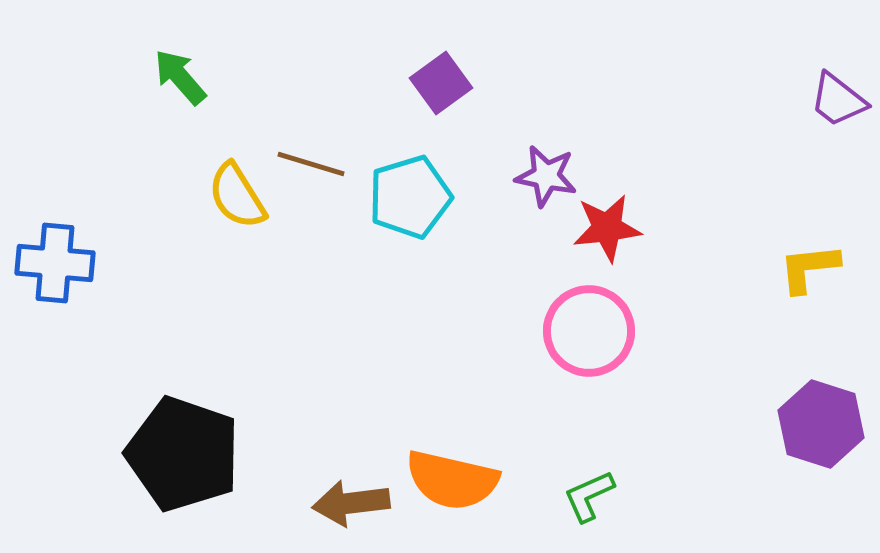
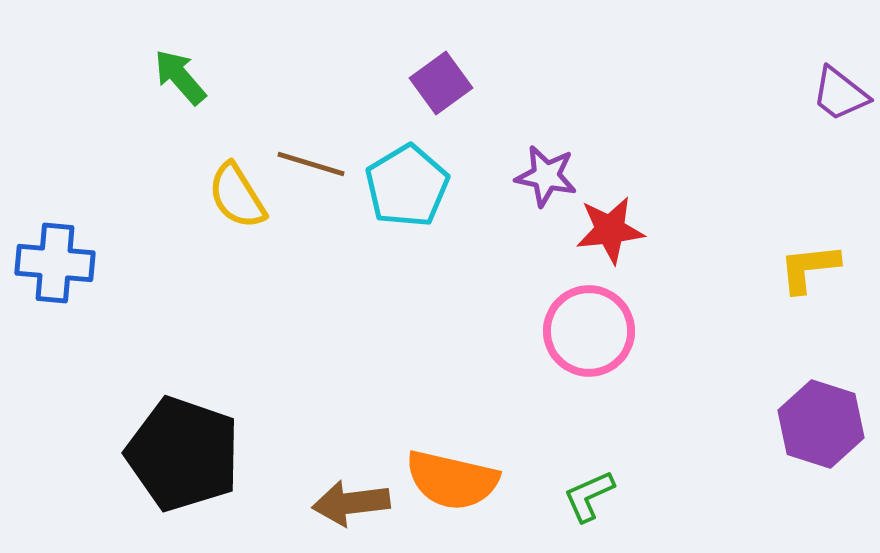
purple trapezoid: moved 2 px right, 6 px up
cyan pentagon: moved 3 px left, 11 px up; rotated 14 degrees counterclockwise
red star: moved 3 px right, 2 px down
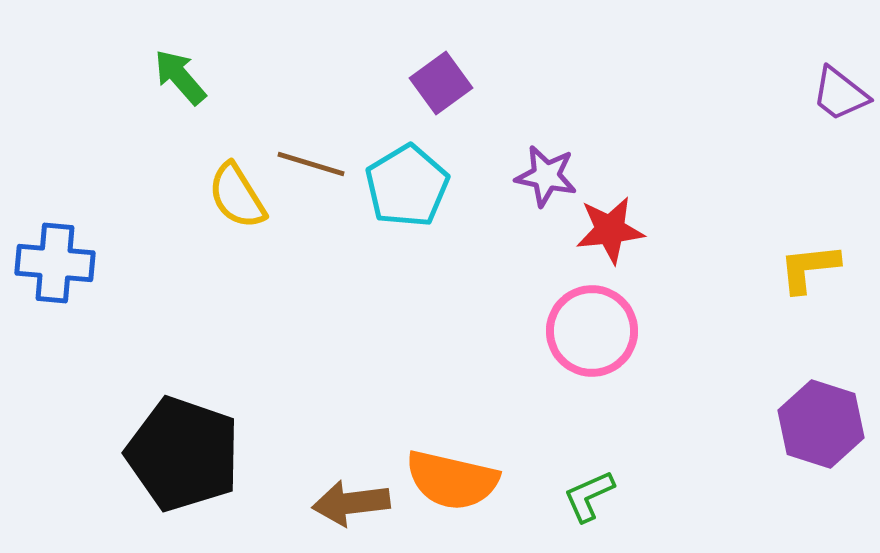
pink circle: moved 3 px right
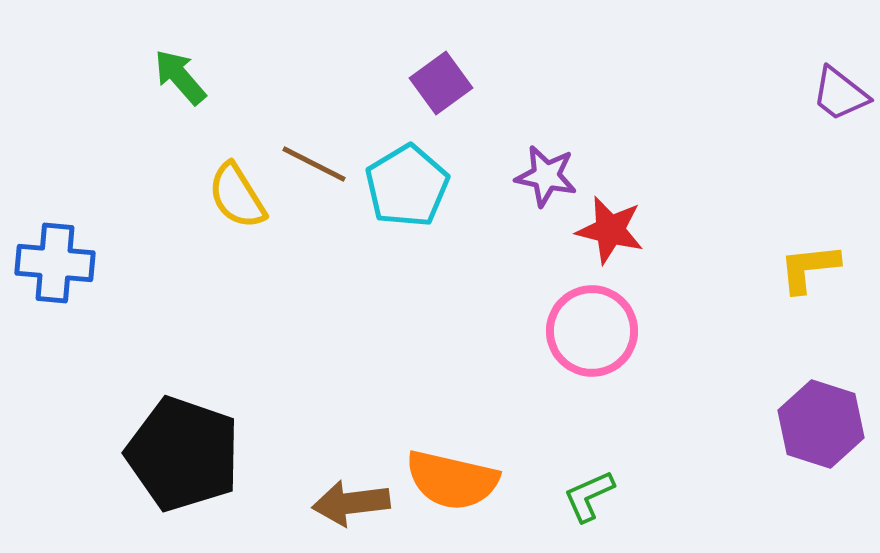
brown line: moved 3 px right; rotated 10 degrees clockwise
red star: rotated 20 degrees clockwise
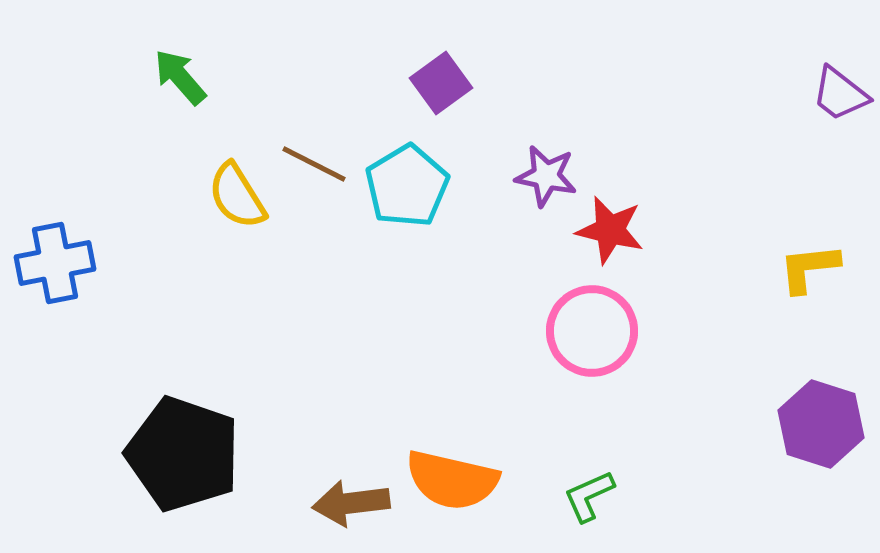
blue cross: rotated 16 degrees counterclockwise
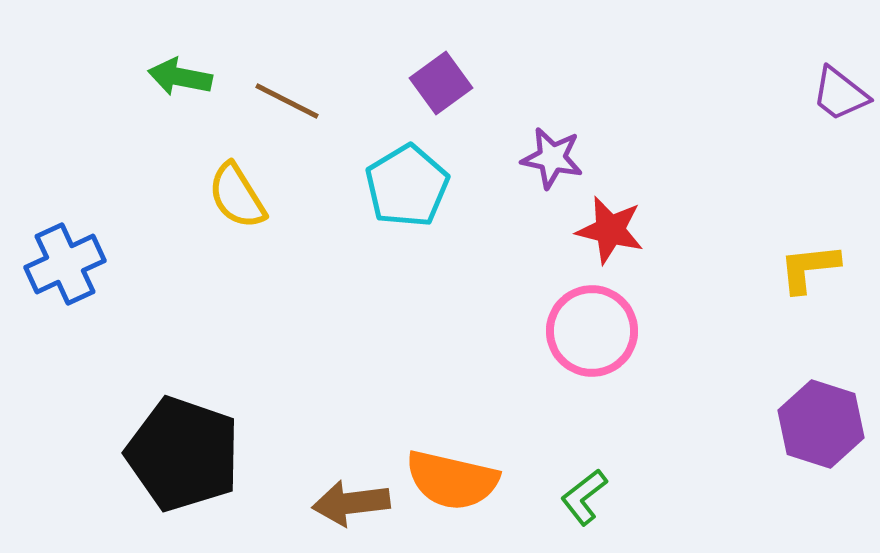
green arrow: rotated 38 degrees counterclockwise
brown line: moved 27 px left, 63 px up
purple star: moved 6 px right, 18 px up
blue cross: moved 10 px right, 1 px down; rotated 14 degrees counterclockwise
green L-shape: moved 5 px left, 1 px down; rotated 14 degrees counterclockwise
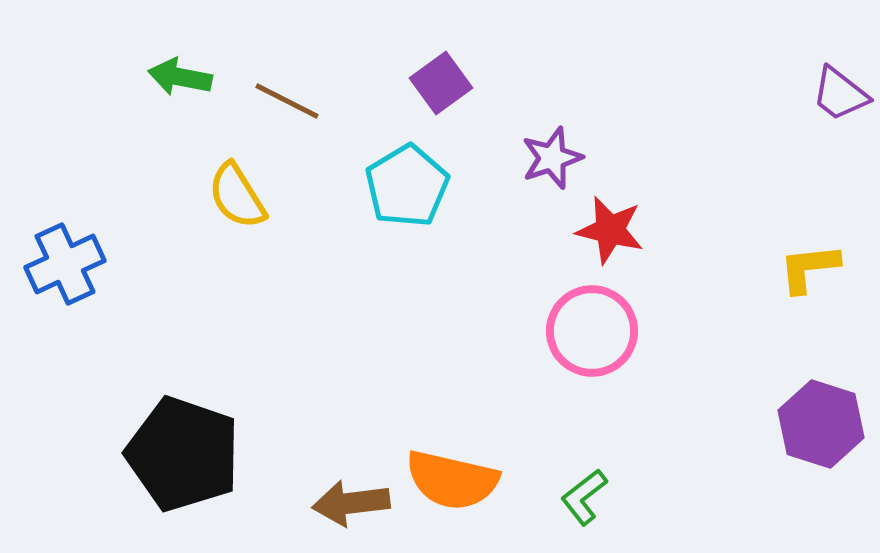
purple star: rotated 30 degrees counterclockwise
